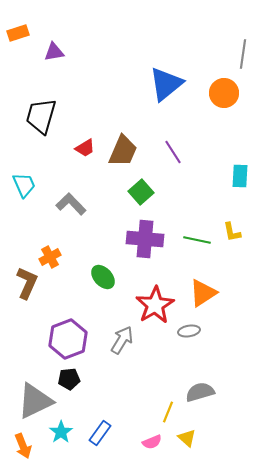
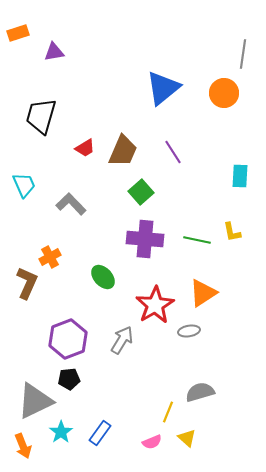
blue triangle: moved 3 px left, 4 px down
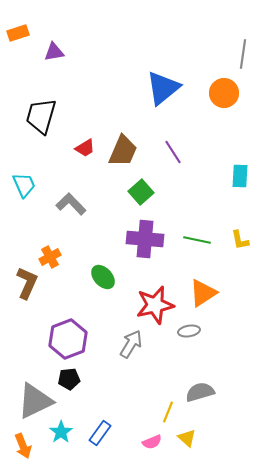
yellow L-shape: moved 8 px right, 8 px down
red star: rotated 18 degrees clockwise
gray arrow: moved 9 px right, 4 px down
